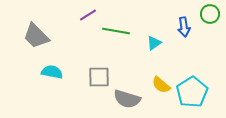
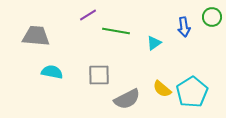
green circle: moved 2 px right, 3 px down
gray trapezoid: rotated 140 degrees clockwise
gray square: moved 2 px up
yellow semicircle: moved 1 px right, 4 px down
gray semicircle: rotated 44 degrees counterclockwise
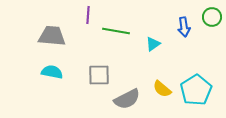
purple line: rotated 54 degrees counterclockwise
gray trapezoid: moved 16 px right
cyan triangle: moved 1 px left, 1 px down
cyan pentagon: moved 4 px right, 2 px up
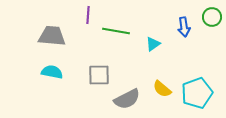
cyan pentagon: moved 1 px right, 3 px down; rotated 12 degrees clockwise
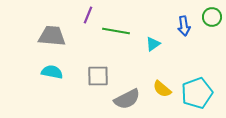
purple line: rotated 18 degrees clockwise
blue arrow: moved 1 px up
gray square: moved 1 px left, 1 px down
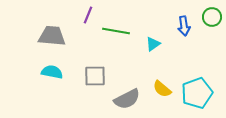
gray square: moved 3 px left
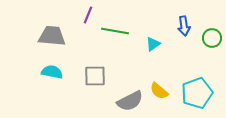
green circle: moved 21 px down
green line: moved 1 px left
yellow semicircle: moved 3 px left, 2 px down
gray semicircle: moved 3 px right, 2 px down
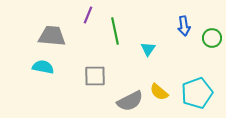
green line: rotated 68 degrees clockwise
cyan triangle: moved 5 px left, 5 px down; rotated 21 degrees counterclockwise
cyan semicircle: moved 9 px left, 5 px up
yellow semicircle: moved 1 px down
